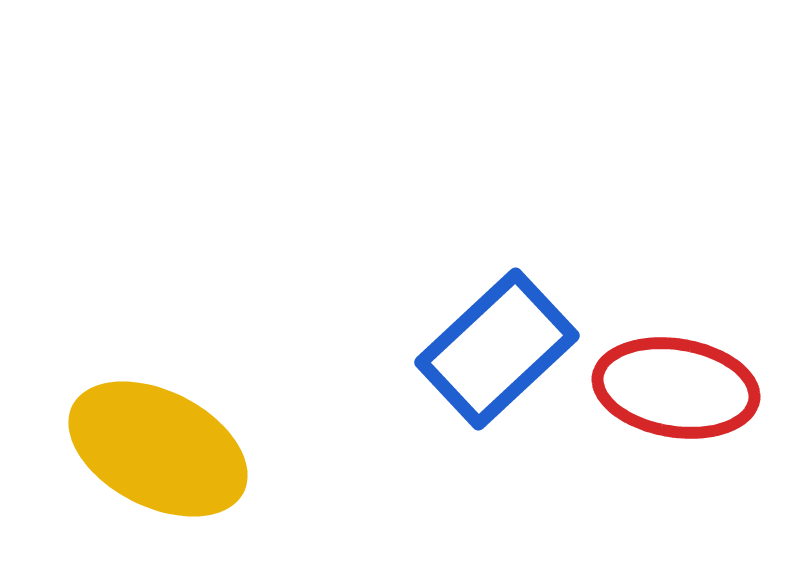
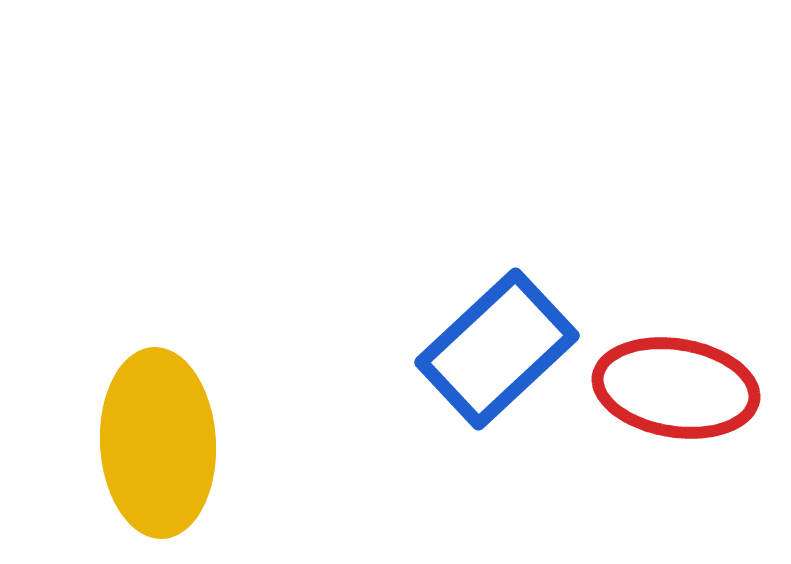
yellow ellipse: moved 6 px up; rotated 60 degrees clockwise
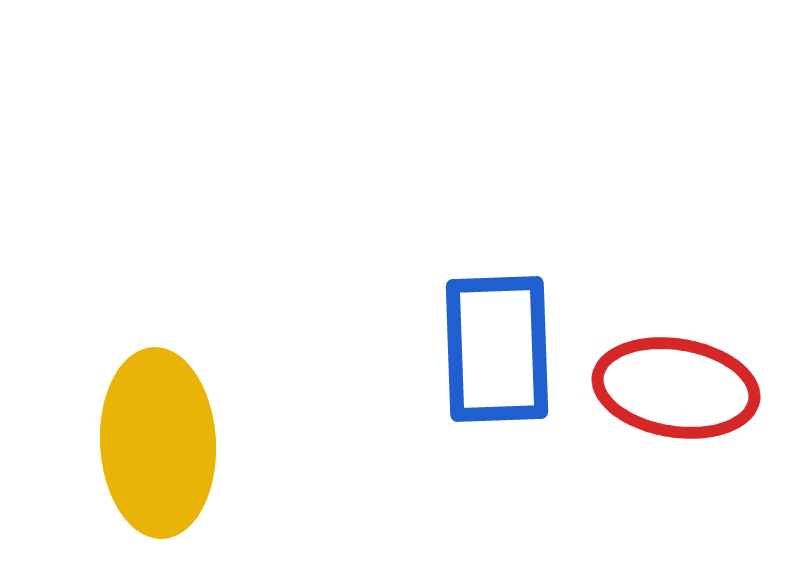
blue rectangle: rotated 49 degrees counterclockwise
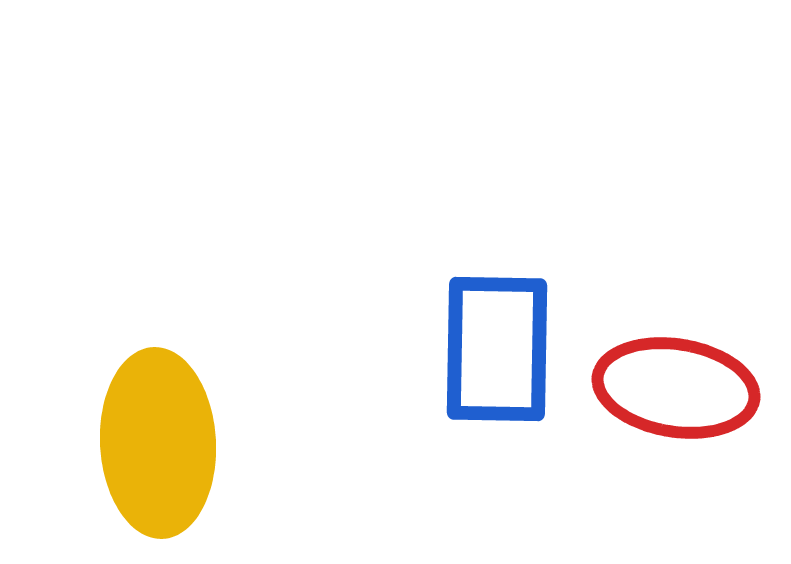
blue rectangle: rotated 3 degrees clockwise
